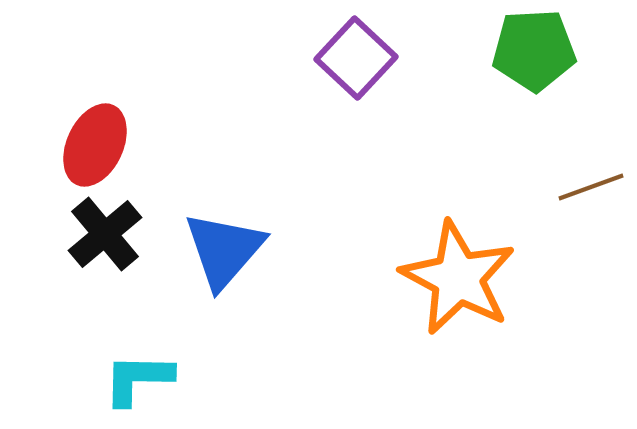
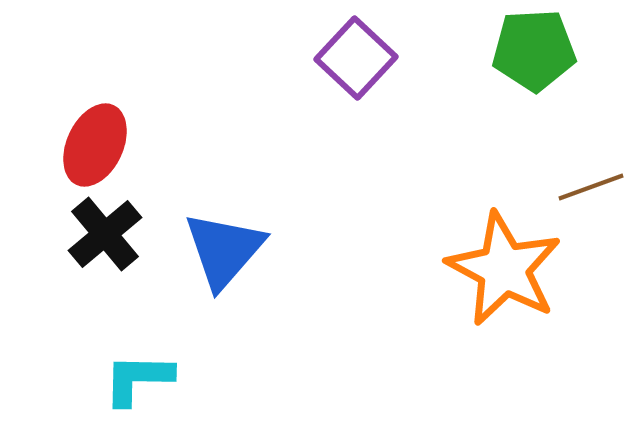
orange star: moved 46 px right, 9 px up
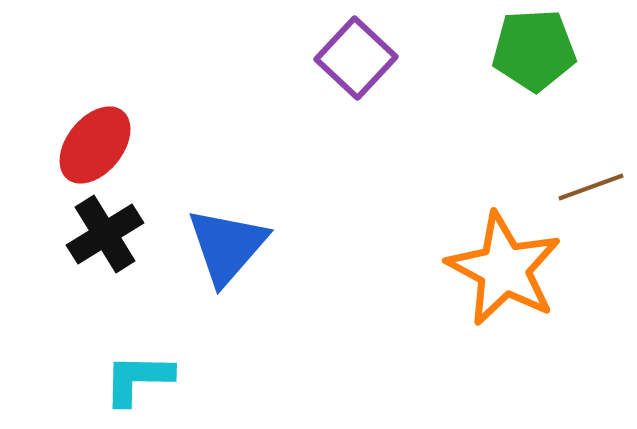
red ellipse: rotated 14 degrees clockwise
black cross: rotated 8 degrees clockwise
blue triangle: moved 3 px right, 4 px up
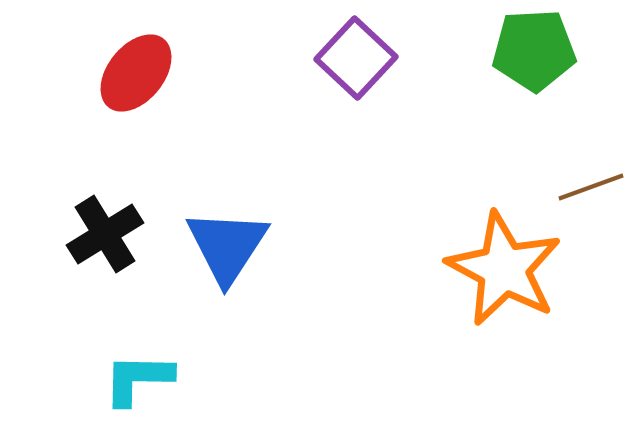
red ellipse: moved 41 px right, 72 px up
blue triangle: rotated 8 degrees counterclockwise
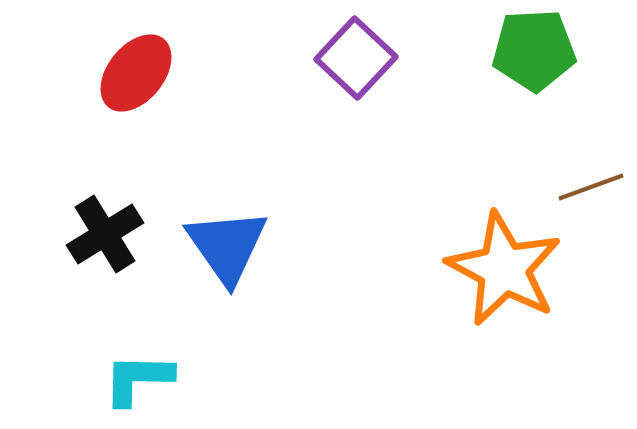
blue triangle: rotated 8 degrees counterclockwise
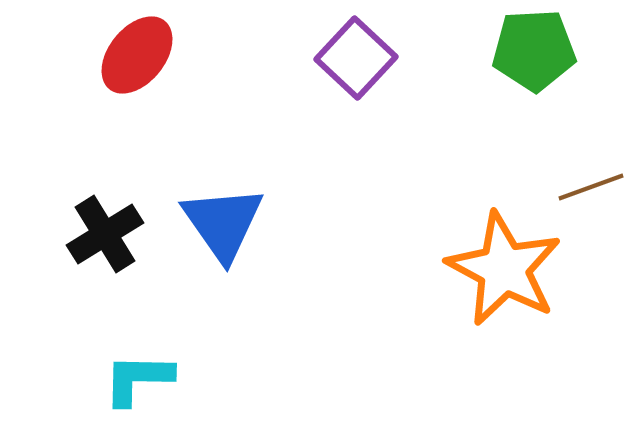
red ellipse: moved 1 px right, 18 px up
blue triangle: moved 4 px left, 23 px up
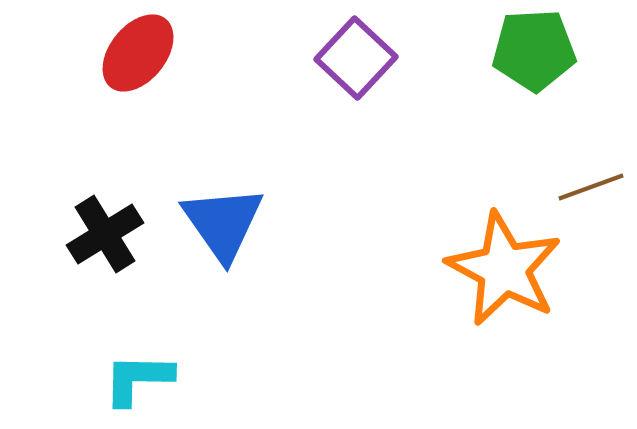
red ellipse: moved 1 px right, 2 px up
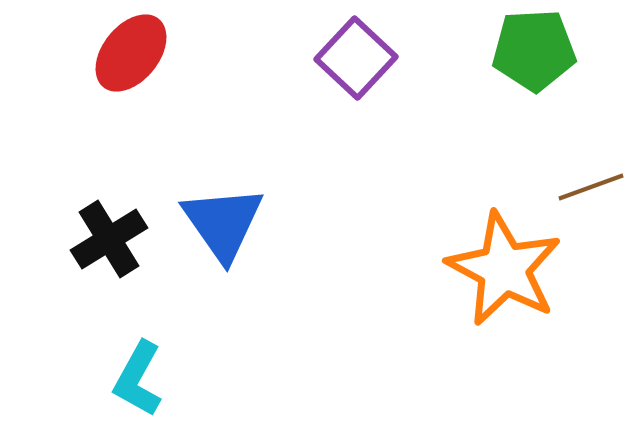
red ellipse: moved 7 px left
black cross: moved 4 px right, 5 px down
cyan L-shape: rotated 62 degrees counterclockwise
